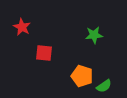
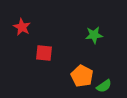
orange pentagon: rotated 10 degrees clockwise
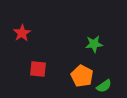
red star: moved 6 px down; rotated 12 degrees clockwise
green star: moved 9 px down
red square: moved 6 px left, 16 px down
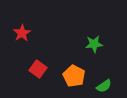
red square: rotated 30 degrees clockwise
orange pentagon: moved 8 px left
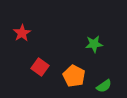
red square: moved 2 px right, 2 px up
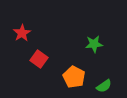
red square: moved 1 px left, 8 px up
orange pentagon: moved 1 px down
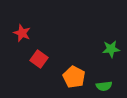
red star: rotated 18 degrees counterclockwise
green star: moved 17 px right, 5 px down
green semicircle: rotated 28 degrees clockwise
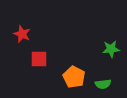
red star: moved 1 px down
red square: rotated 36 degrees counterclockwise
green semicircle: moved 1 px left, 2 px up
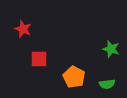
red star: moved 1 px right, 5 px up
green star: rotated 24 degrees clockwise
green semicircle: moved 4 px right
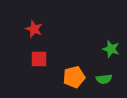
red star: moved 11 px right
orange pentagon: rotated 30 degrees clockwise
green semicircle: moved 3 px left, 5 px up
